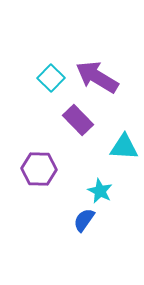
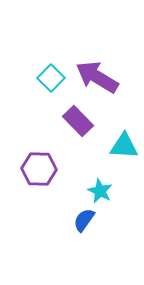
purple rectangle: moved 1 px down
cyan triangle: moved 1 px up
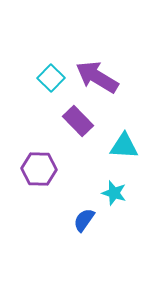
cyan star: moved 14 px right, 2 px down; rotated 10 degrees counterclockwise
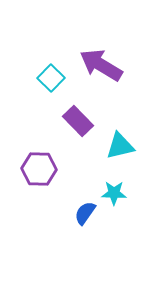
purple arrow: moved 4 px right, 12 px up
cyan triangle: moved 4 px left; rotated 16 degrees counterclockwise
cyan star: rotated 15 degrees counterclockwise
blue semicircle: moved 1 px right, 7 px up
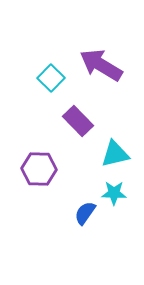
cyan triangle: moved 5 px left, 8 px down
